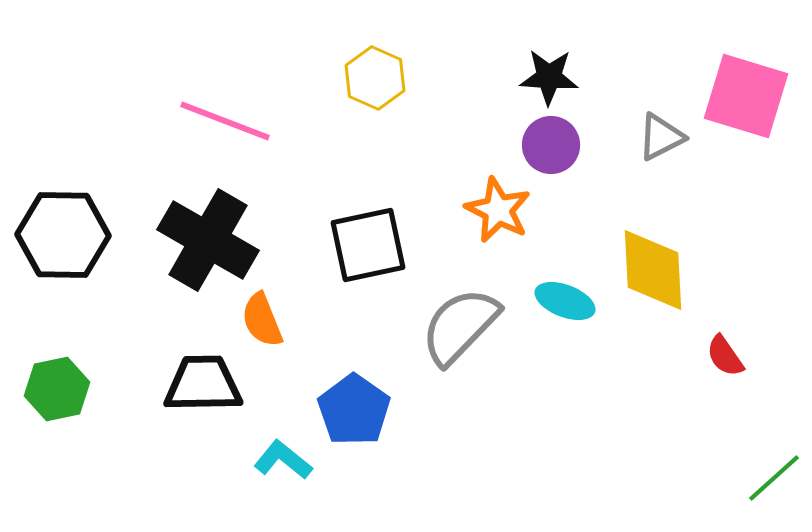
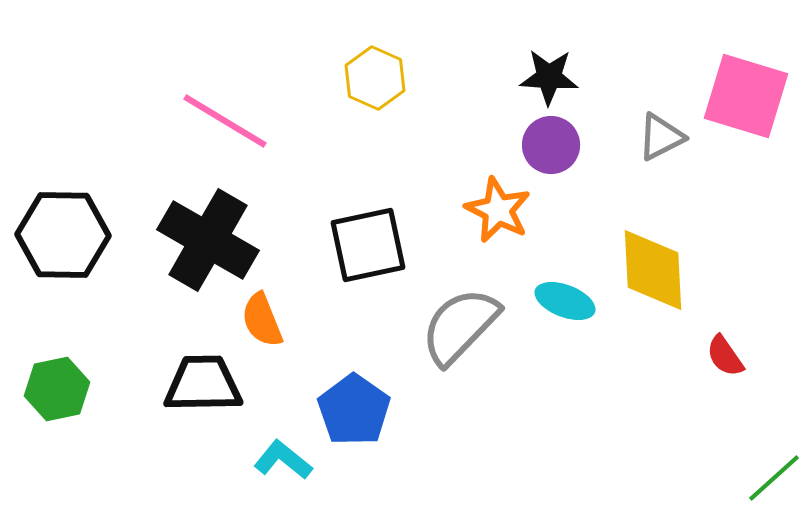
pink line: rotated 10 degrees clockwise
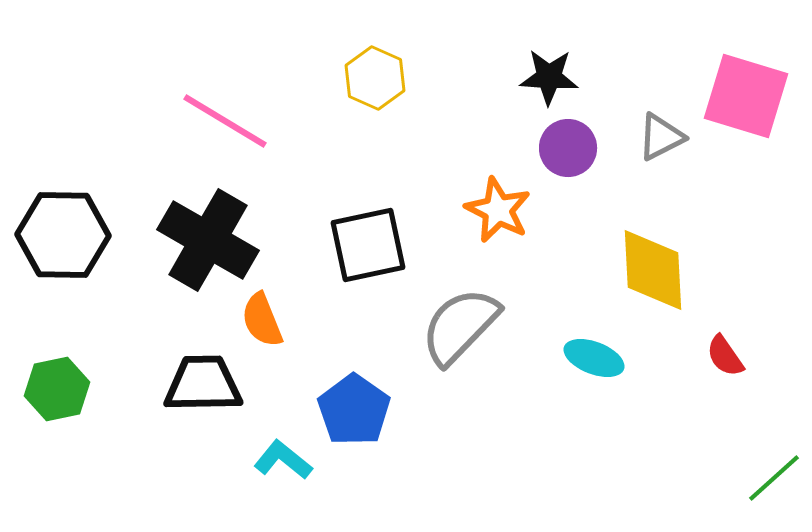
purple circle: moved 17 px right, 3 px down
cyan ellipse: moved 29 px right, 57 px down
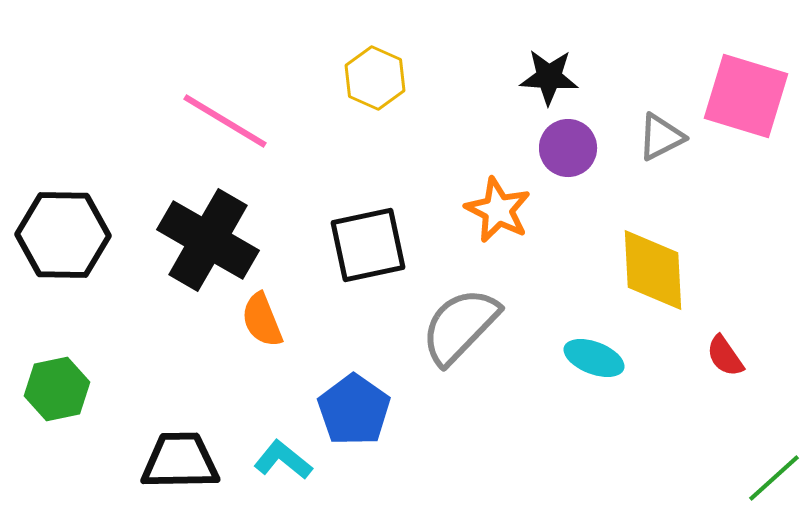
black trapezoid: moved 23 px left, 77 px down
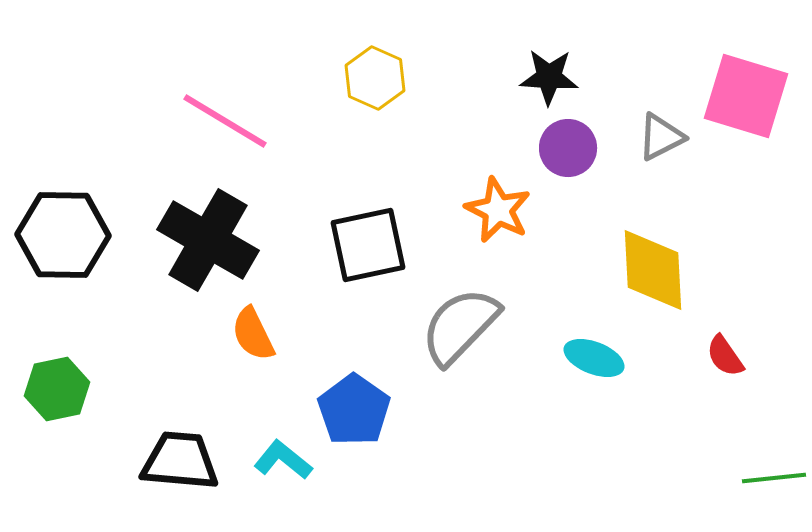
orange semicircle: moved 9 px left, 14 px down; rotated 4 degrees counterclockwise
black trapezoid: rotated 6 degrees clockwise
green line: rotated 36 degrees clockwise
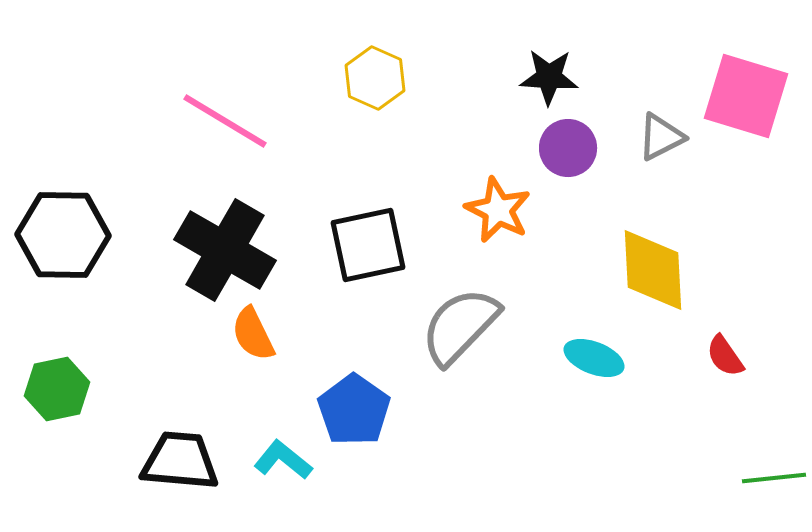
black cross: moved 17 px right, 10 px down
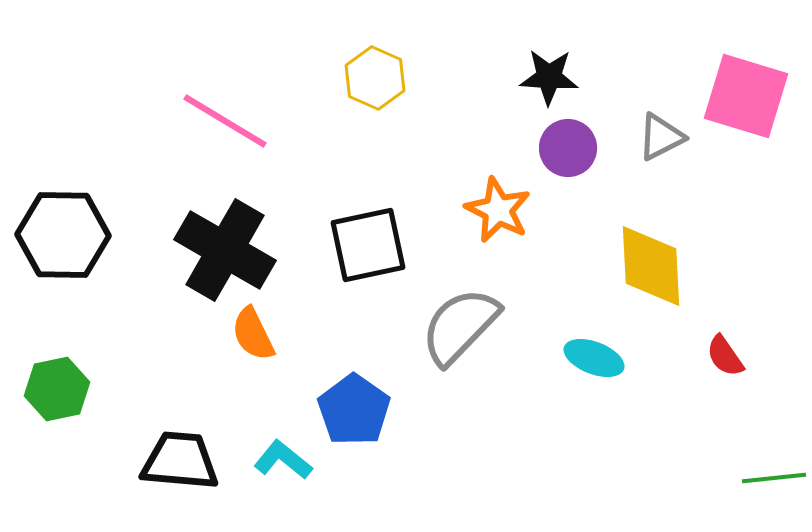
yellow diamond: moved 2 px left, 4 px up
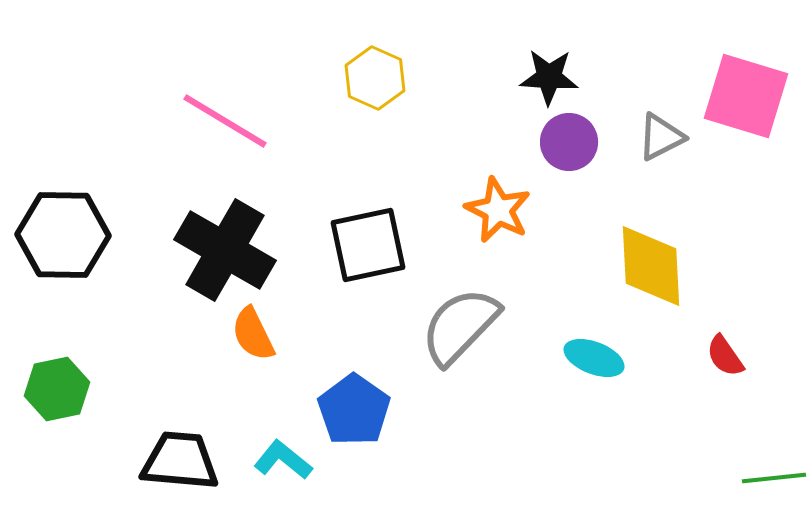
purple circle: moved 1 px right, 6 px up
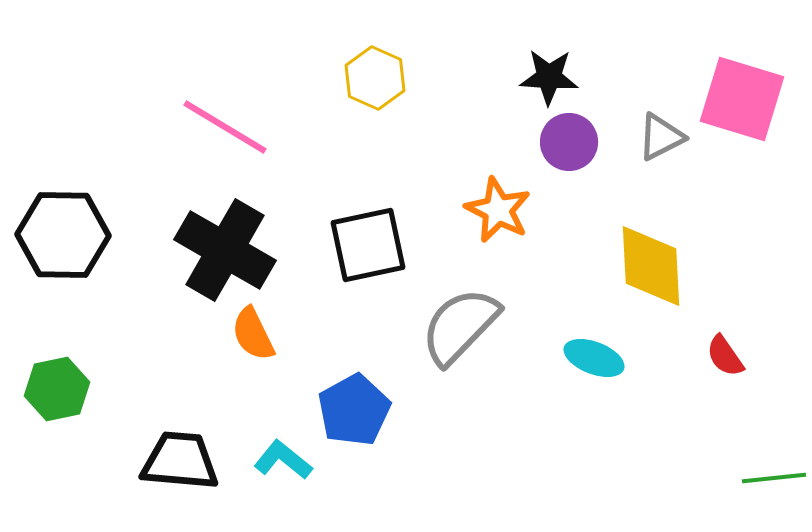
pink square: moved 4 px left, 3 px down
pink line: moved 6 px down
blue pentagon: rotated 8 degrees clockwise
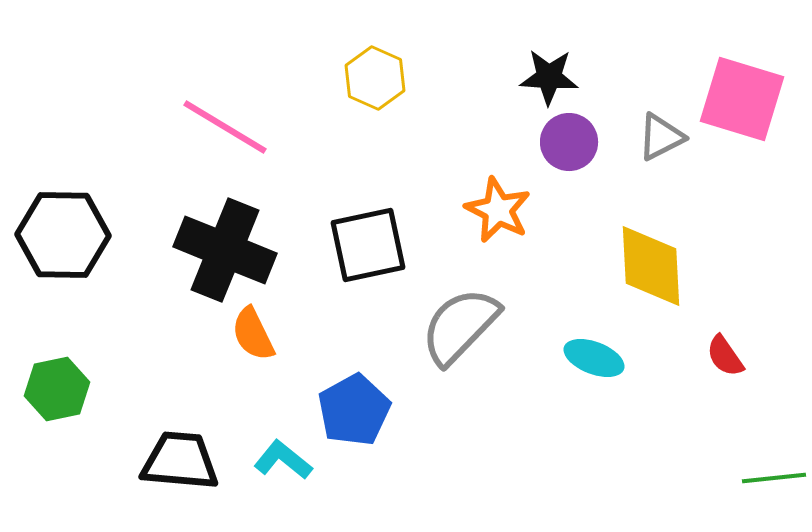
black cross: rotated 8 degrees counterclockwise
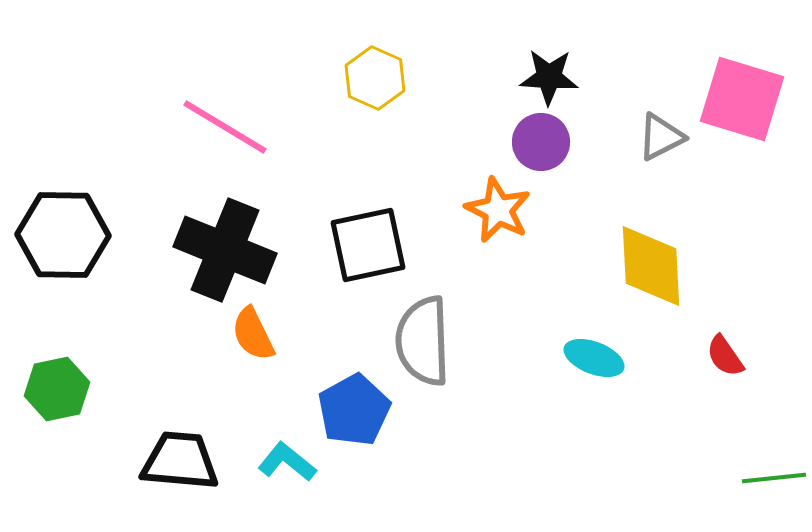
purple circle: moved 28 px left
gray semicircle: moved 37 px left, 15 px down; rotated 46 degrees counterclockwise
cyan L-shape: moved 4 px right, 2 px down
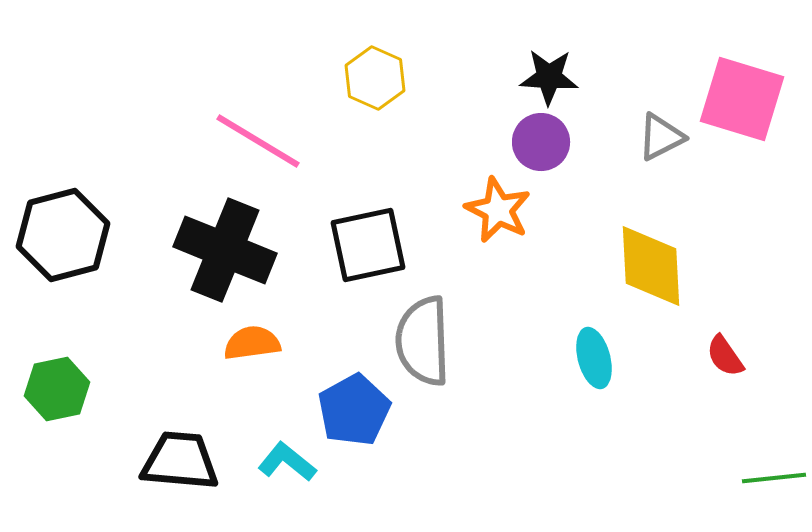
pink line: moved 33 px right, 14 px down
black hexagon: rotated 16 degrees counterclockwise
orange semicircle: moved 1 px left, 9 px down; rotated 108 degrees clockwise
cyan ellipse: rotated 54 degrees clockwise
